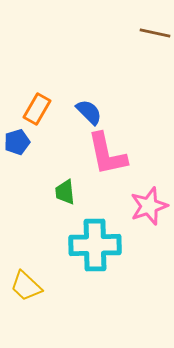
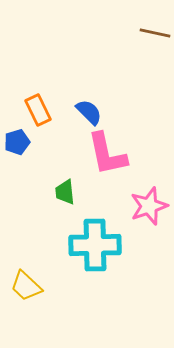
orange rectangle: moved 1 px right, 1 px down; rotated 56 degrees counterclockwise
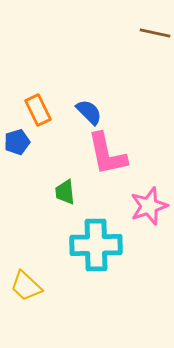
cyan cross: moved 1 px right
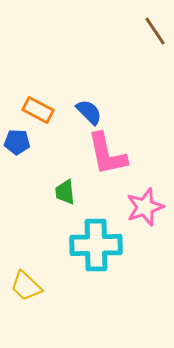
brown line: moved 2 px up; rotated 44 degrees clockwise
orange rectangle: rotated 36 degrees counterclockwise
blue pentagon: rotated 20 degrees clockwise
pink star: moved 4 px left, 1 px down
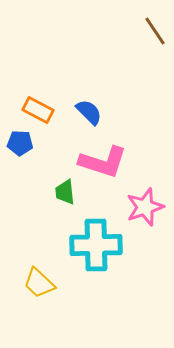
blue pentagon: moved 3 px right, 1 px down
pink L-shape: moved 4 px left, 8 px down; rotated 60 degrees counterclockwise
yellow trapezoid: moved 13 px right, 3 px up
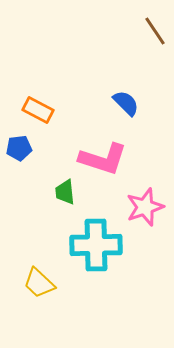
blue semicircle: moved 37 px right, 9 px up
blue pentagon: moved 1 px left, 5 px down; rotated 10 degrees counterclockwise
pink L-shape: moved 3 px up
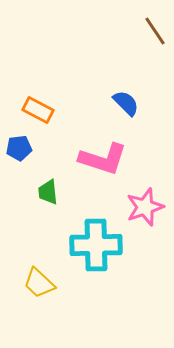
green trapezoid: moved 17 px left
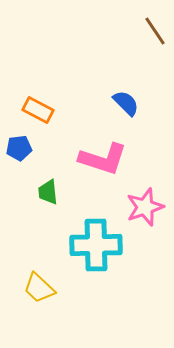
yellow trapezoid: moved 5 px down
